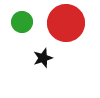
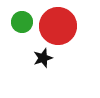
red circle: moved 8 px left, 3 px down
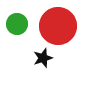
green circle: moved 5 px left, 2 px down
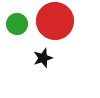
red circle: moved 3 px left, 5 px up
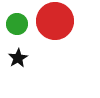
black star: moved 25 px left; rotated 12 degrees counterclockwise
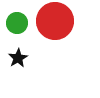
green circle: moved 1 px up
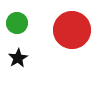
red circle: moved 17 px right, 9 px down
